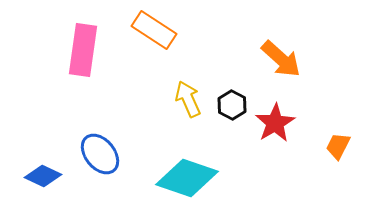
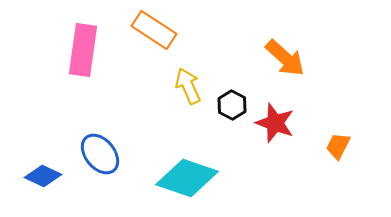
orange arrow: moved 4 px right, 1 px up
yellow arrow: moved 13 px up
red star: rotated 21 degrees counterclockwise
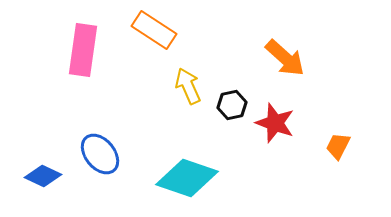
black hexagon: rotated 20 degrees clockwise
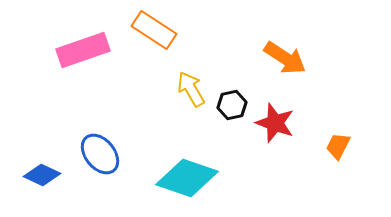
pink rectangle: rotated 63 degrees clockwise
orange arrow: rotated 9 degrees counterclockwise
yellow arrow: moved 3 px right, 3 px down; rotated 6 degrees counterclockwise
blue diamond: moved 1 px left, 1 px up
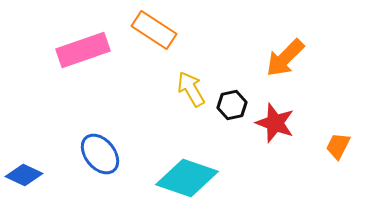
orange arrow: rotated 102 degrees clockwise
blue diamond: moved 18 px left
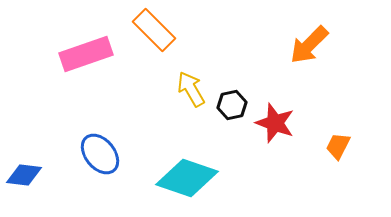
orange rectangle: rotated 12 degrees clockwise
pink rectangle: moved 3 px right, 4 px down
orange arrow: moved 24 px right, 13 px up
blue diamond: rotated 18 degrees counterclockwise
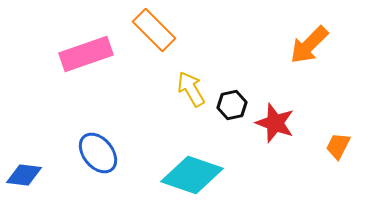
blue ellipse: moved 2 px left, 1 px up
cyan diamond: moved 5 px right, 3 px up
